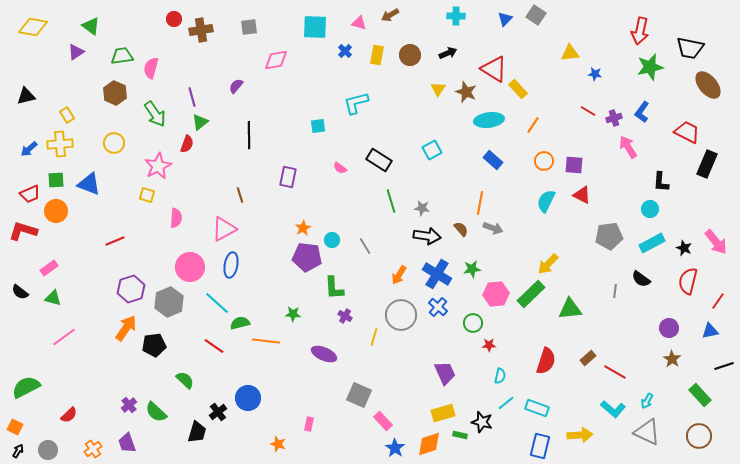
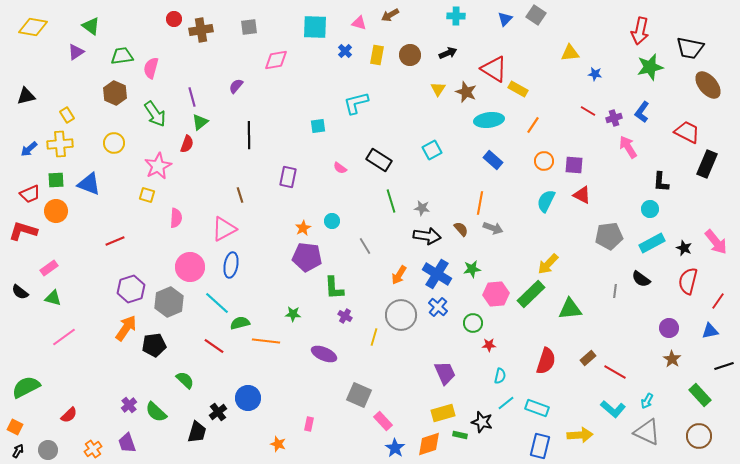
yellow rectangle at (518, 89): rotated 18 degrees counterclockwise
cyan circle at (332, 240): moved 19 px up
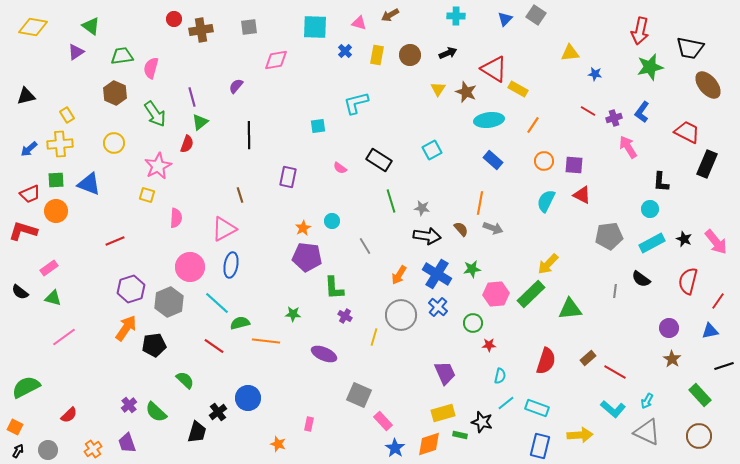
black star at (684, 248): moved 9 px up
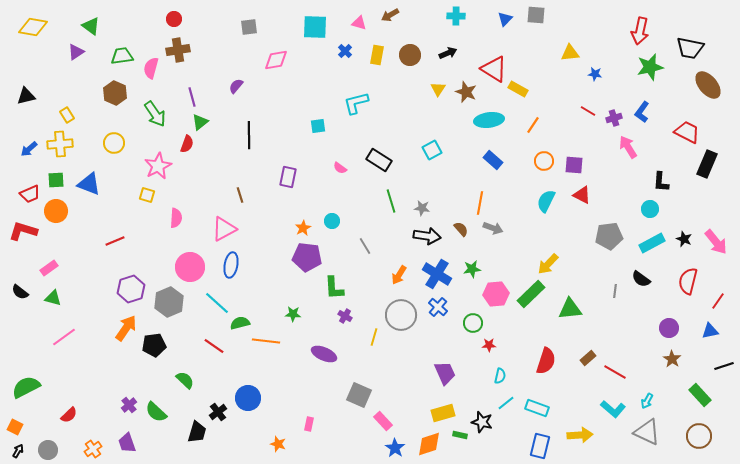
gray square at (536, 15): rotated 30 degrees counterclockwise
brown cross at (201, 30): moved 23 px left, 20 px down
